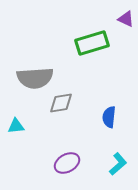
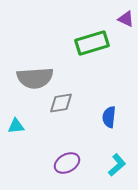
cyan L-shape: moved 1 px left, 1 px down
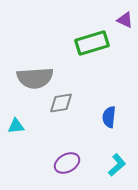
purple triangle: moved 1 px left, 1 px down
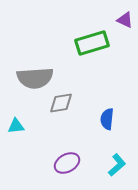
blue semicircle: moved 2 px left, 2 px down
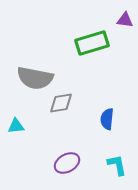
purple triangle: rotated 18 degrees counterclockwise
gray semicircle: rotated 15 degrees clockwise
cyan L-shape: rotated 60 degrees counterclockwise
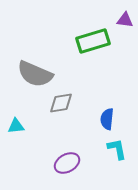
green rectangle: moved 1 px right, 2 px up
gray semicircle: moved 4 px up; rotated 12 degrees clockwise
cyan L-shape: moved 16 px up
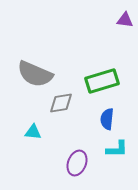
green rectangle: moved 9 px right, 40 px down
cyan triangle: moved 17 px right, 6 px down; rotated 12 degrees clockwise
cyan L-shape: rotated 100 degrees clockwise
purple ellipse: moved 10 px right; rotated 40 degrees counterclockwise
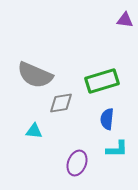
gray semicircle: moved 1 px down
cyan triangle: moved 1 px right, 1 px up
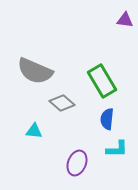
gray semicircle: moved 4 px up
green rectangle: rotated 76 degrees clockwise
gray diamond: moved 1 px right; rotated 50 degrees clockwise
